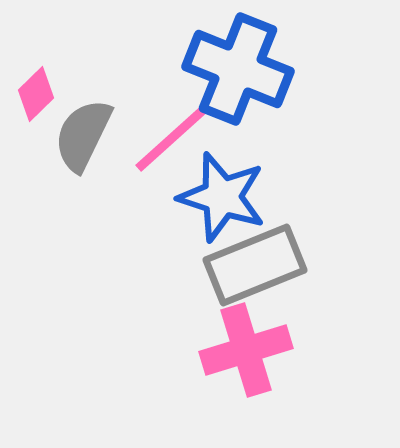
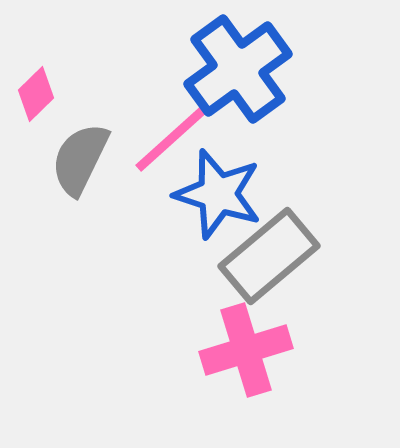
blue cross: rotated 32 degrees clockwise
gray semicircle: moved 3 px left, 24 px down
blue star: moved 4 px left, 3 px up
gray rectangle: moved 14 px right, 9 px up; rotated 18 degrees counterclockwise
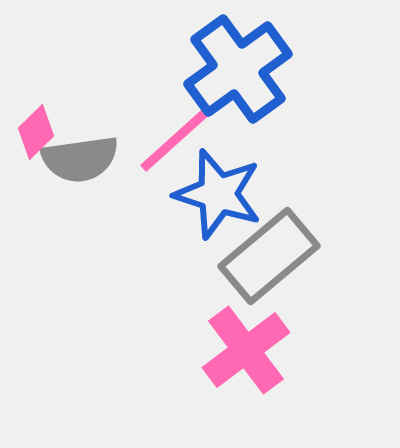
pink diamond: moved 38 px down
pink line: moved 5 px right
gray semicircle: rotated 124 degrees counterclockwise
pink cross: rotated 20 degrees counterclockwise
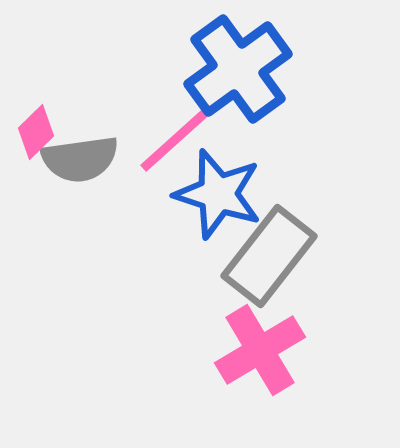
gray rectangle: rotated 12 degrees counterclockwise
pink cross: moved 14 px right; rotated 6 degrees clockwise
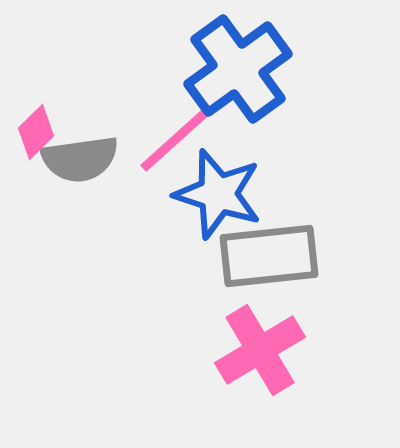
gray rectangle: rotated 46 degrees clockwise
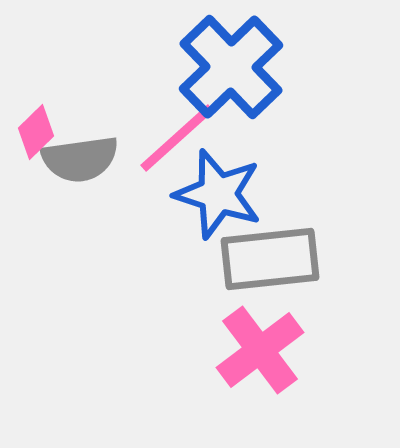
blue cross: moved 7 px left, 2 px up; rotated 8 degrees counterclockwise
gray rectangle: moved 1 px right, 3 px down
pink cross: rotated 6 degrees counterclockwise
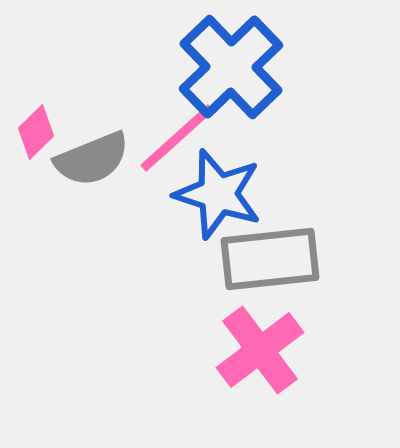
gray semicircle: moved 12 px right; rotated 14 degrees counterclockwise
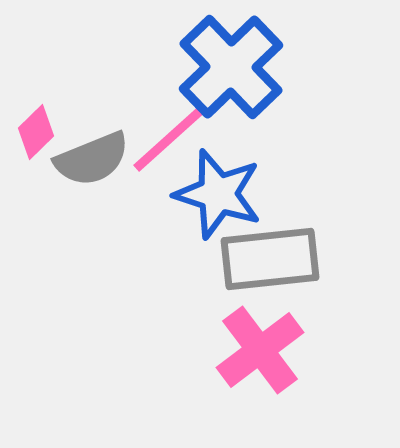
pink line: moved 7 px left
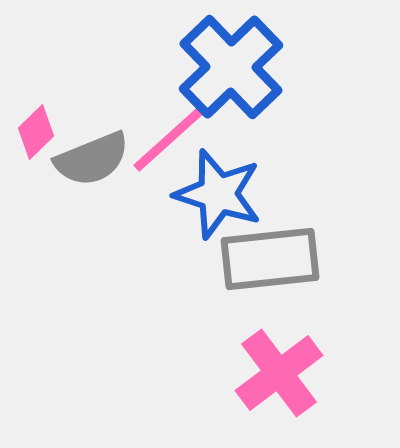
pink cross: moved 19 px right, 23 px down
